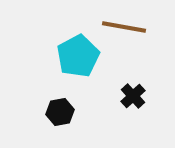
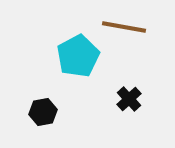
black cross: moved 4 px left, 3 px down
black hexagon: moved 17 px left
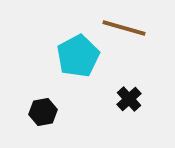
brown line: moved 1 px down; rotated 6 degrees clockwise
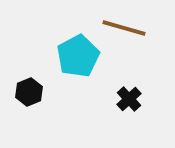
black hexagon: moved 14 px left, 20 px up; rotated 12 degrees counterclockwise
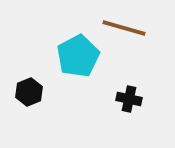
black cross: rotated 35 degrees counterclockwise
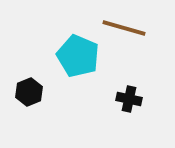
cyan pentagon: rotated 21 degrees counterclockwise
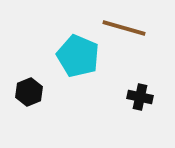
black cross: moved 11 px right, 2 px up
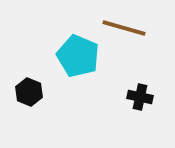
black hexagon: rotated 16 degrees counterclockwise
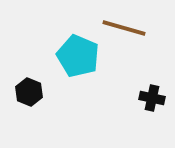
black cross: moved 12 px right, 1 px down
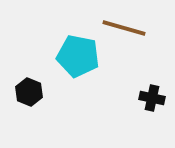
cyan pentagon: rotated 12 degrees counterclockwise
